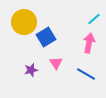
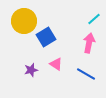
yellow circle: moved 1 px up
pink triangle: moved 1 px down; rotated 24 degrees counterclockwise
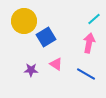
purple star: rotated 16 degrees clockwise
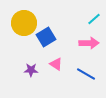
yellow circle: moved 2 px down
pink arrow: rotated 78 degrees clockwise
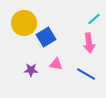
pink arrow: rotated 84 degrees clockwise
pink triangle: rotated 24 degrees counterclockwise
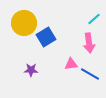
pink triangle: moved 15 px right; rotated 16 degrees counterclockwise
blue line: moved 4 px right
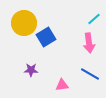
pink triangle: moved 9 px left, 21 px down
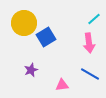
purple star: rotated 24 degrees counterclockwise
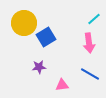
purple star: moved 8 px right, 3 px up; rotated 16 degrees clockwise
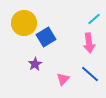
purple star: moved 4 px left, 3 px up; rotated 24 degrees counterclockwise
blue line: rotated 12 degrees clockwise
pink triangle: moved 1 px right, 6 px up; rotated 40 degrees counterclockwise
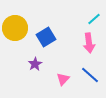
yellow circle: moved 9 px left, 5 px down
blue line: moved 1 px down
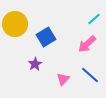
yellow circle: moved 4 px up
pink arrow: moved 2 px left, 1 px down; rotated 54 degrees clockwise
